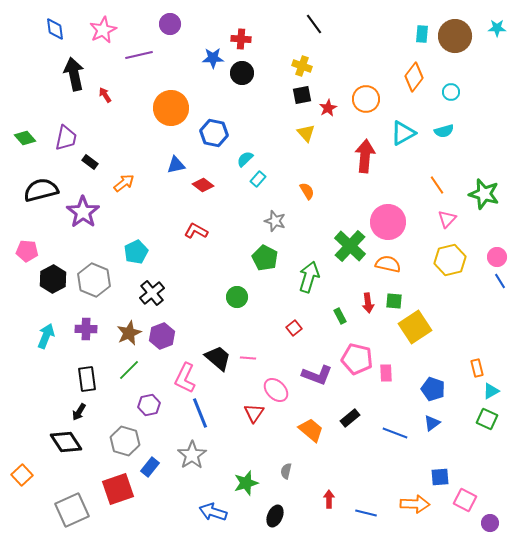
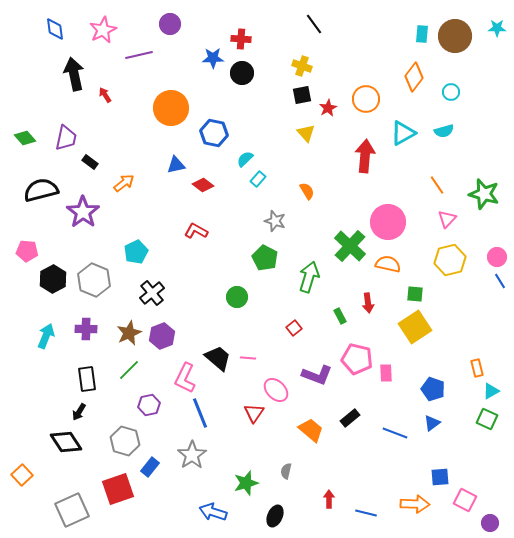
green square at (394, 301): moved 21 px right, 7 px up
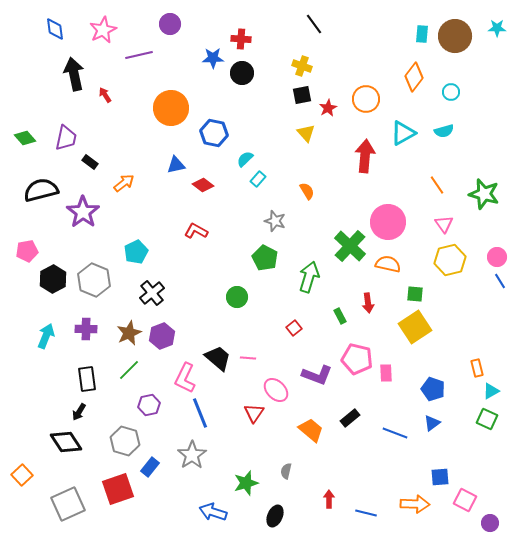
pink triangle at (447, 219): moved 3 px left, 5 px down; rotated 18 degrees counterclockwise
pink pentagon at (27, 251): rotated 15 degrees counterclockwise
gray square at (72, 510): moved 4 px left, 6 px up
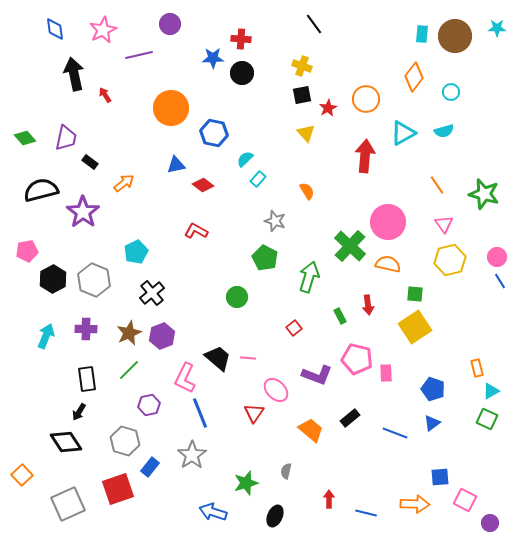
red arrow at (368, 303): moved 2 px down
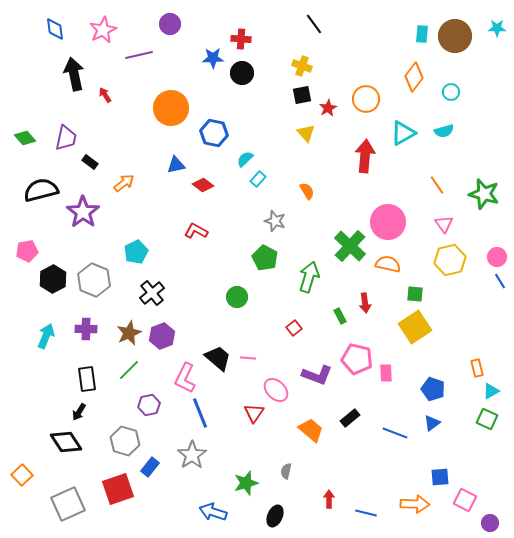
red arrow at (368, 305): moved 3 px left, 2 px up
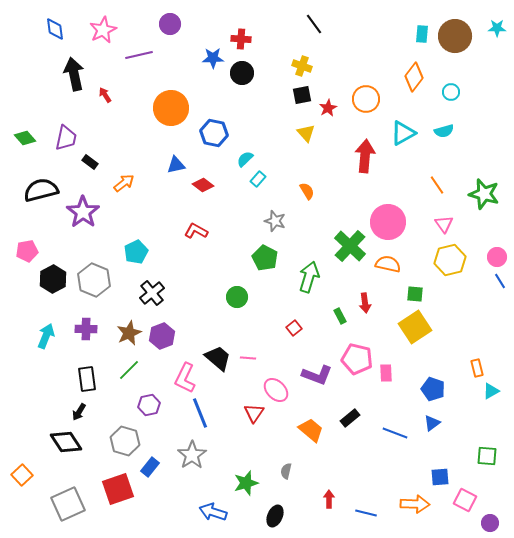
green square at (487, 419): moved 37 px down; rotated 20 degrees counterclockwise
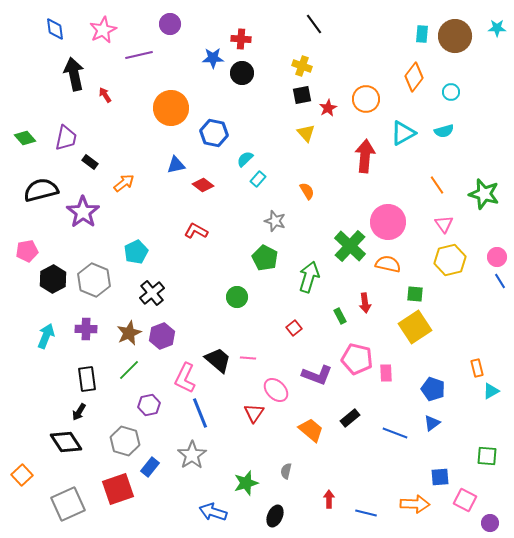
black trapezoid at (218, 358): moved 2 px down
